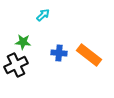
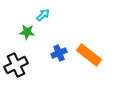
green star: moved 4 px right, 10 px up
blue cross: rotated 28 degrees counterclockwise
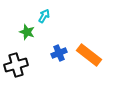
cyan arrow: moved 1 px right, 1 px down; rotated 16 degrees counterclockwise
green star: rotated 14 degrees clockwise
black cross: rotated 10 degrees clockwise
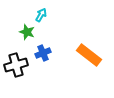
cyan arrow: moved 3 px left, 1 px up
blue cross: moved 16 px left
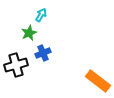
green star: moved 2 px right, 1 px down; rotated 28 degrees clockwise
orange rectangle: moved 9 px right, 26 px down
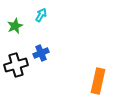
green star: moved 14 px left, 7 px up
blue cross: moved 2 px left
orange rectangle: rotated 65 degrees clockwise
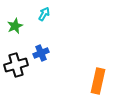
cyan arrow: moved 3 px right, 1 px up
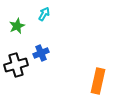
green star: moved 2 px right
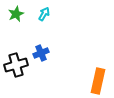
green star: moved 1 px left, 12 px up
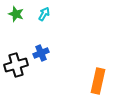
green star: rotated 28 degrees counterclockwise
